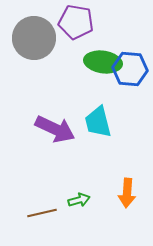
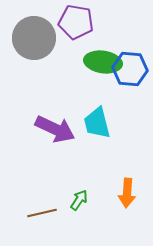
cyan trapezoid: moved 1 px left, 1 px down
green arrow: rotated 40 degrees counterclockwise
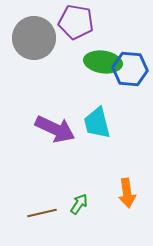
orange arrow: rotated 12 degrees counterclockwise
green arrow: moved 4 px down
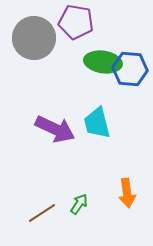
brown line: rotated 20 degrees counterclockwise
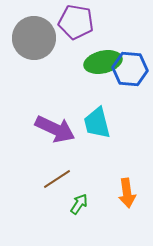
green ellipse: rotated 21 degrees counterclockwise
brown line: moved 15 px right, 34 px up
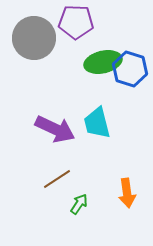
purple pentagon: rotated 8 degrees counterclockwise
blue hexagon: rotated 12 degrees clockwise
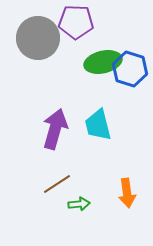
gray circle: moved 4 px right
cyan trapezoid: moved 1 px right, 2 px down
purple arrow: rotated 99 degrees counterclockwise
brown line: moved 5 px down
green arrow: rotated 50 degrees clockwise
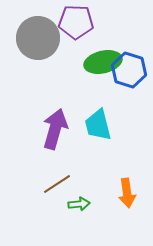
blue hexagon: moved 1 px left, 1 px down
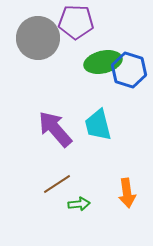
purple arrow: rotated 57 degrees counterclockwise
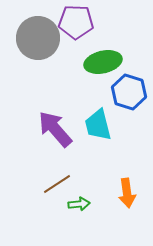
blue hexagon: moved 22 px down
